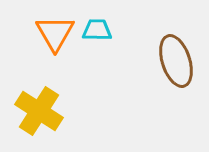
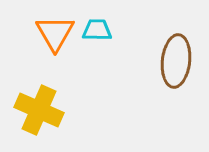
brown ellipse: rotated 24 degrees clockwise
yellow cross: moved 1 px up; rotated 9 degrees counterclockwise
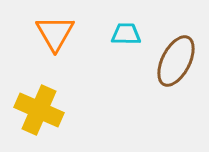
cyan trapezoid: moved 29 px right, 4 px down
brown ellipse: rotated 21 degrees clockwise
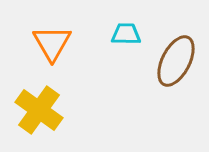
orange triangle: moved 3 px left, 10 px down
yellow cross: rotated 12 degrees clockwise
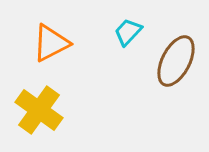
cyan trapezoid: moved 2 px right, 2 px up; rotated 48 degrees counterclockwise
orange triangle: moved 1 px left; rotated 33 degrees clockwise
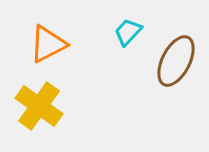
orange triangle: moved 3 px left, 1 px down
yellow cross: moved 4 px up
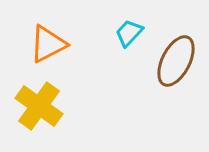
cyan trapezoid: moved 1 px right, 1 px down
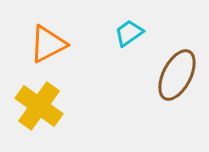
cyan trapezoid: rotated 12 degrees clockwise
brown ellipse: moved 1 px right, 14 px down
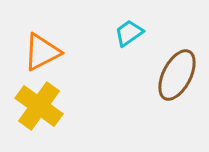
orange triangle: moved 6 px left, 8 px down
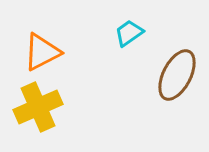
yellow cross: moved 1 px left, 1 px down; rotated 30 degrees clockwise
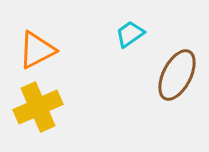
cyan trapezoid: moved 1 px right, 1 px down
orange triangle: moved 5 px left, 2 px up
